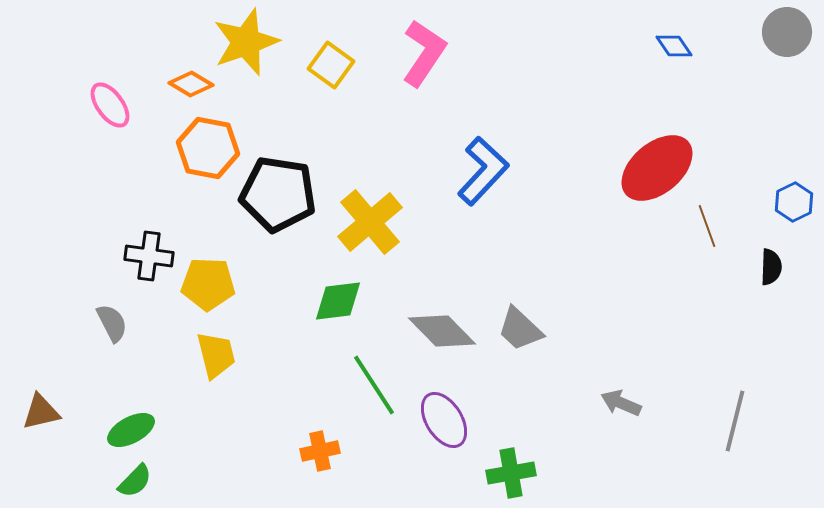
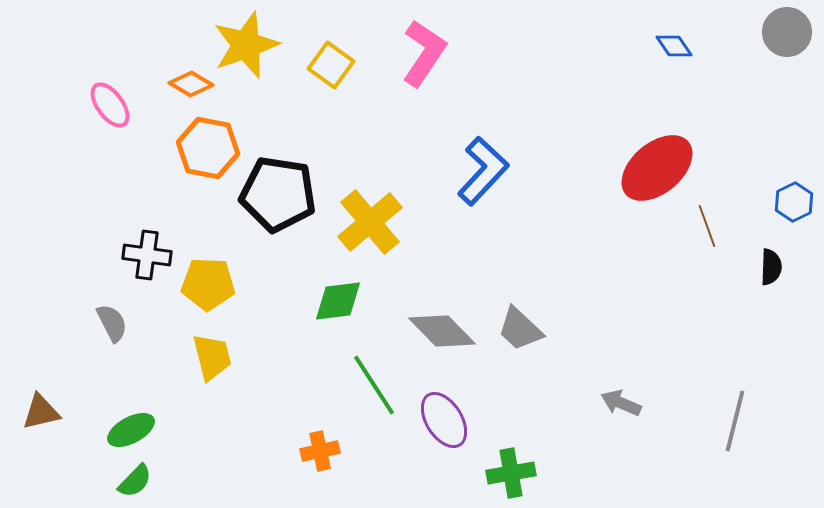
yellow star: moved 3 px down
black cross: moved 2 px left, 1 px up
yellow trapezoid: moved 4 px left, 2 px down
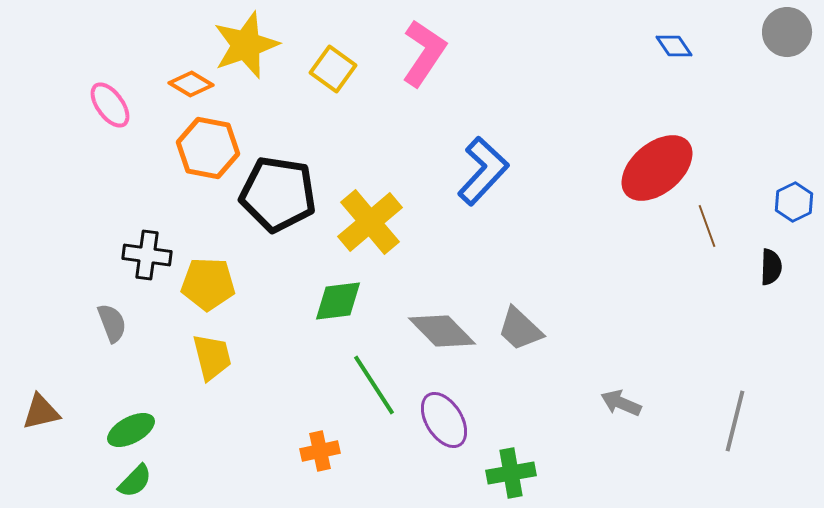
yellow square: moved 2 px right, 4 px down
gray semicircle: rotated 6 degrees clockwise
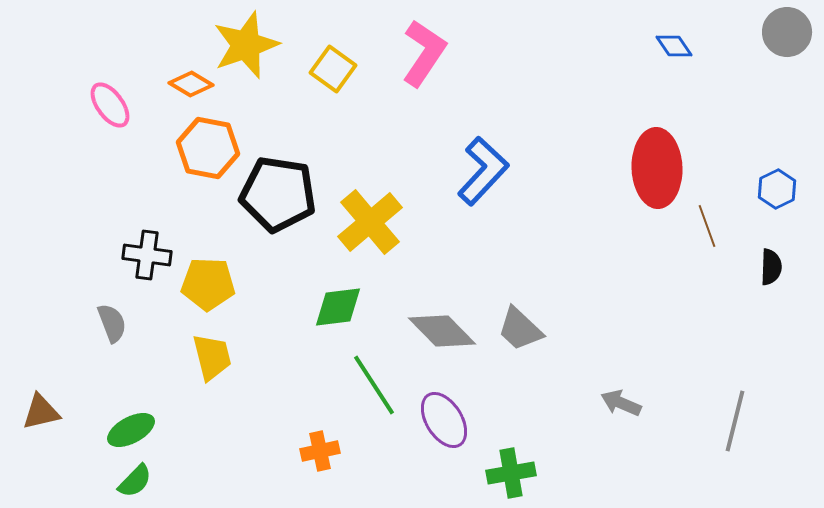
red ellipse: rotated 52 degrees counterclockwise
blue hexagon: moved 17 px left, 13 px up
green diamond: moved 6 px down
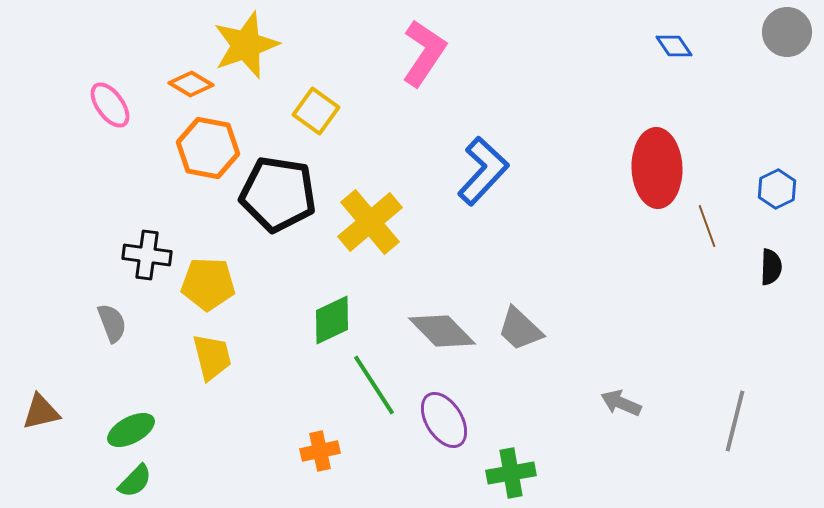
yellow square: moved 17 px left, 42 px down
green diamond: moved 6 px left, 13 px down; rotated 18 degrees counterclockwise
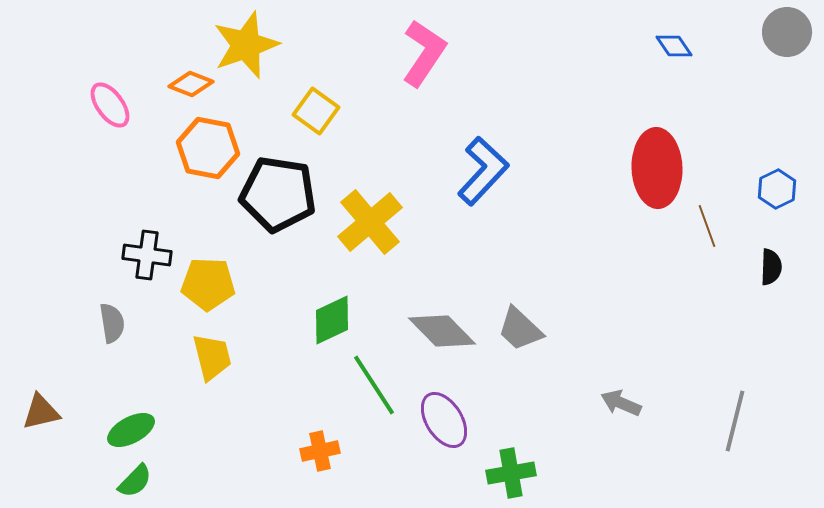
orange diamond: rotated 9 degrees counterclockwise
gray semicircle: rotated 12 degrees clockwise
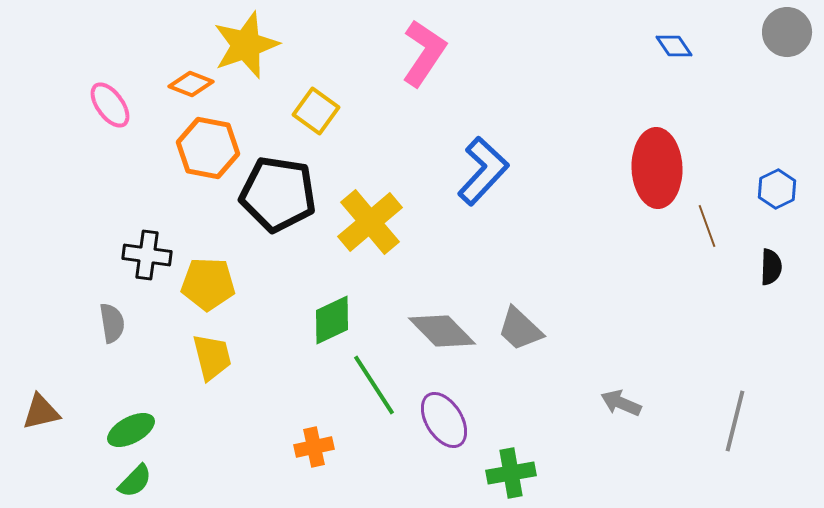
orange cross: moved 6 px left, 4 px up
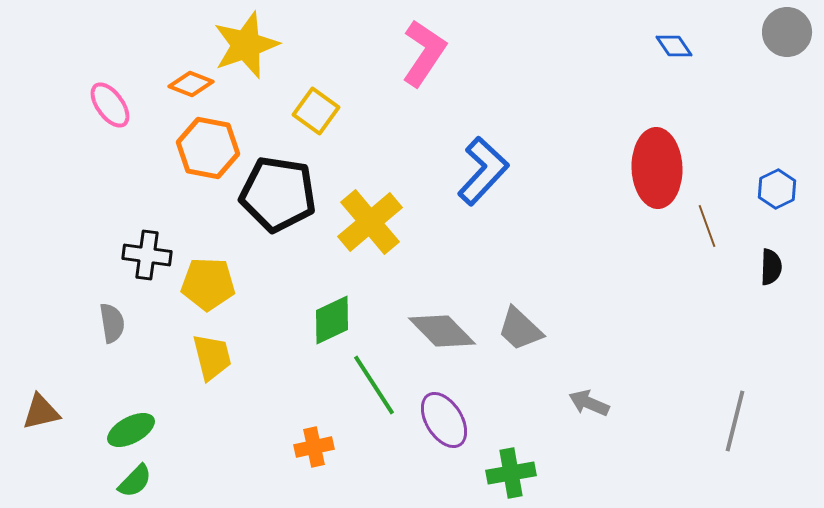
gray arrow: moved 32 px left
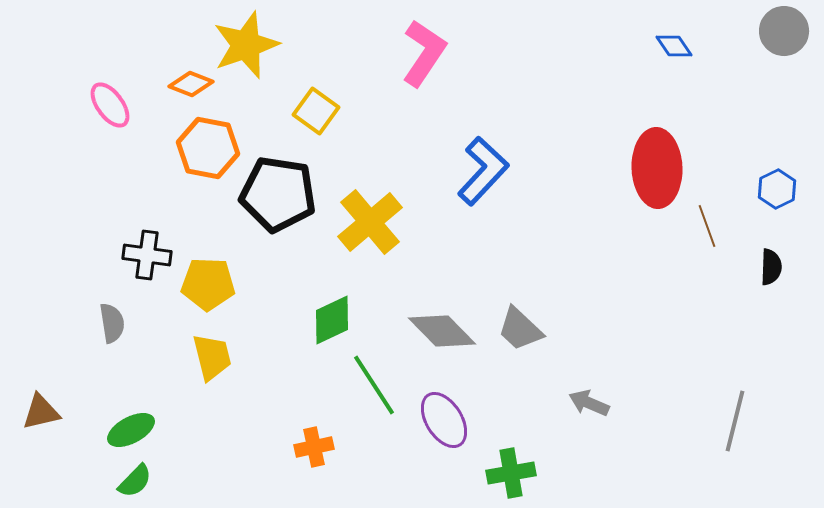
gray circle: moved 3 px left, 1 px up
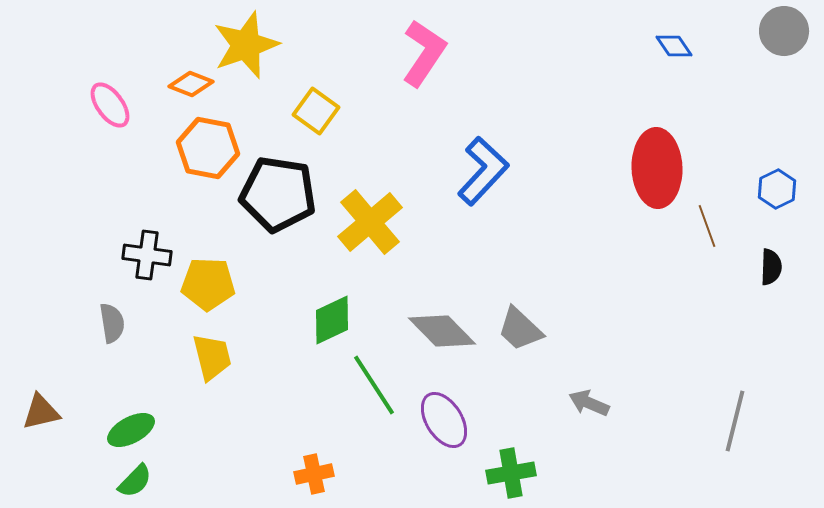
orange cross: moved 27 px down
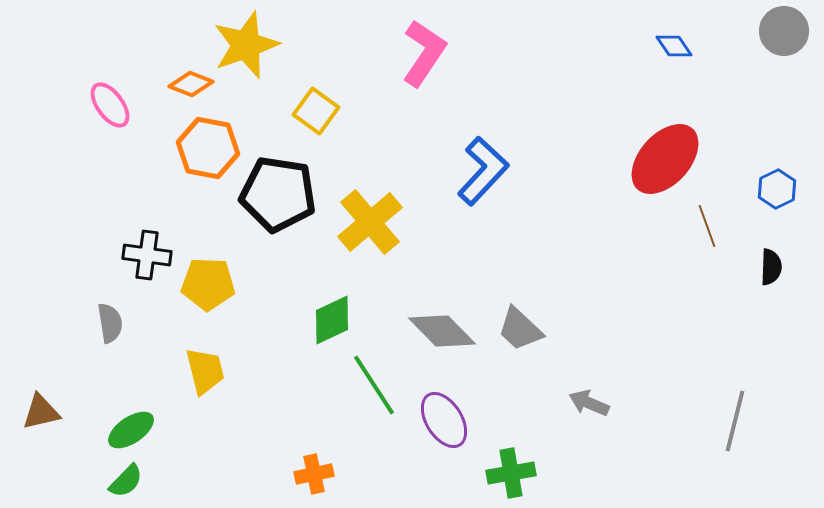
red ellipse: moved 8 px right, 9 px up; rotated 44 degrees clockwise
gray semicircle: moved 2 px left
yellow trapezoid: moved 7 px left, 14 px down
green ellipse: rotated 6 degrees counterclockwise
green semicircle: moved 9 px left
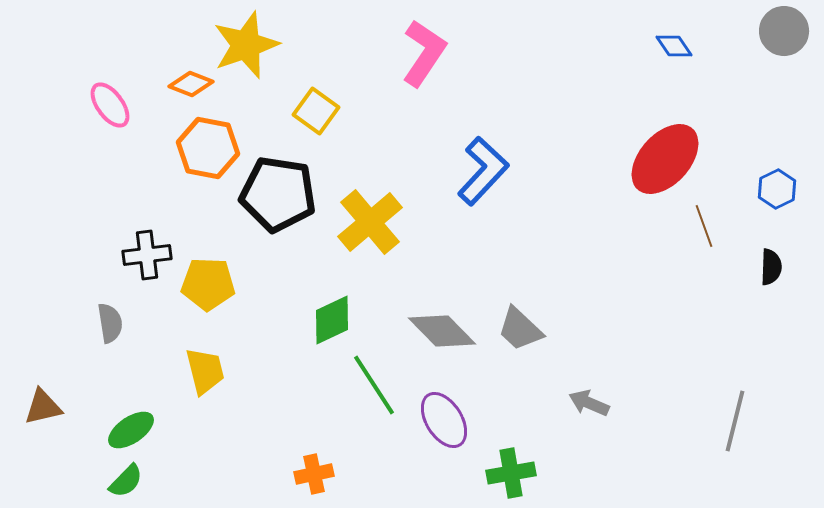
brown line: moved 3 px left
black cross: rotated 15 degrees counterclockwise
brown triangle: moved 2 px right, 5 px up
